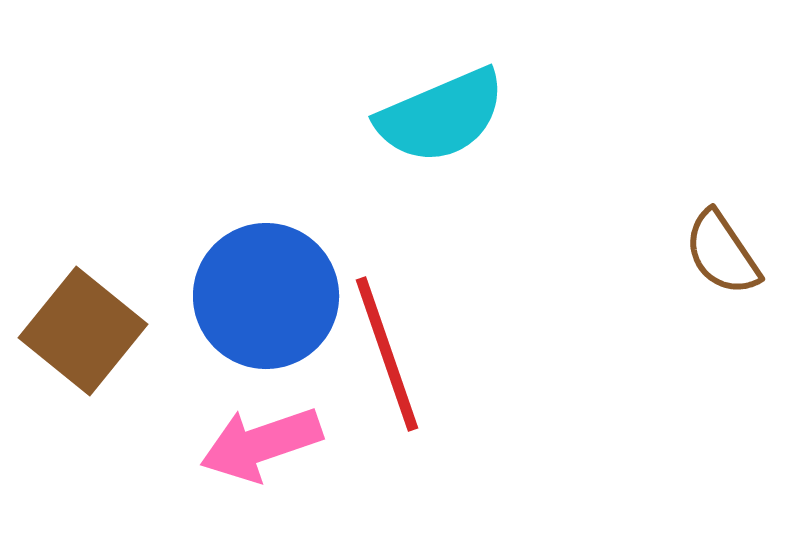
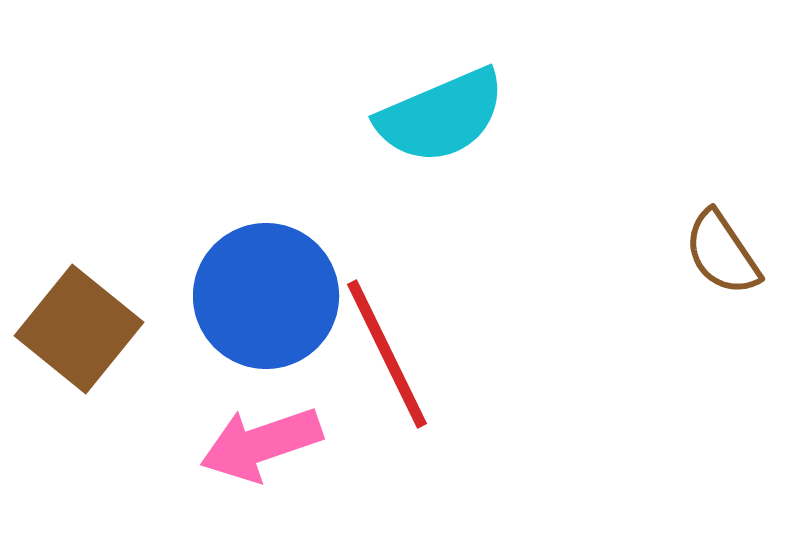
brown square: moved 4 px left, 2 px up
red line: rotated 7 degrees counterclockwise
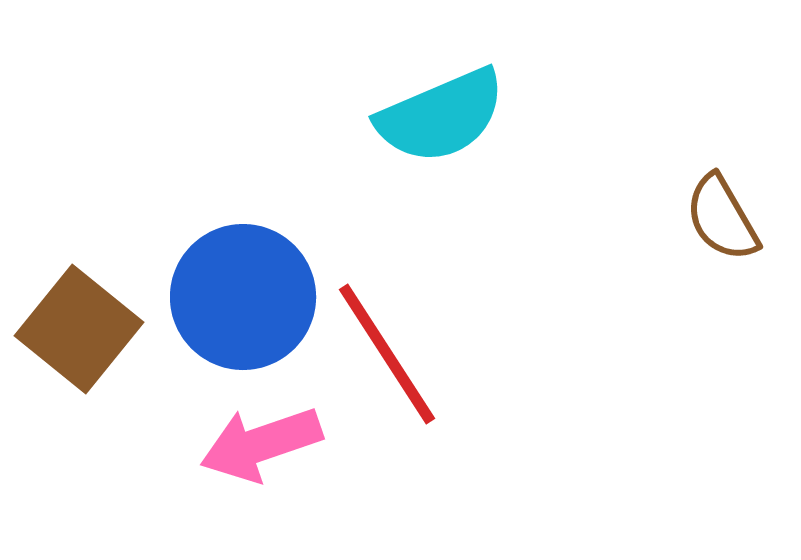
brown semicircle: moved 35 px up; rotated 4 degrees clockwise
blue circle: moved 23 px left, 1 px down
red line: rotated 7 degrees counterclockwise
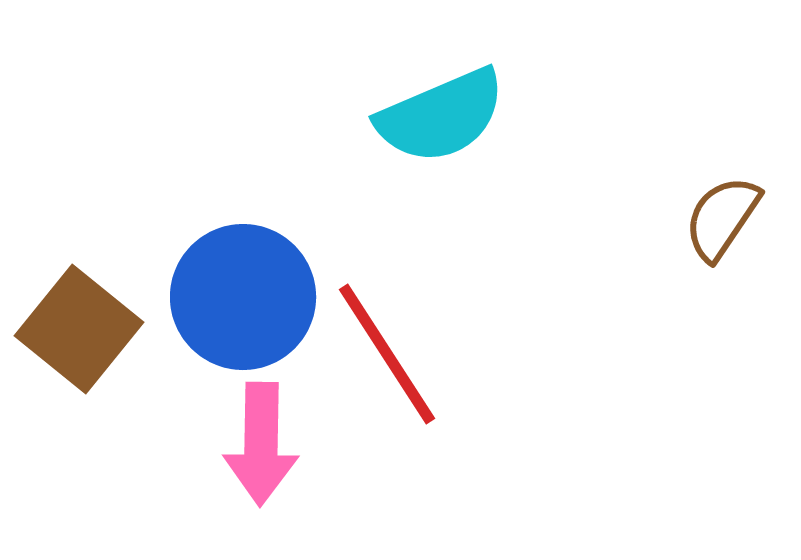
brown semicircle: rotated 64 degrees clockwise
pink arrow: rotated 70 degrees counterclockwise
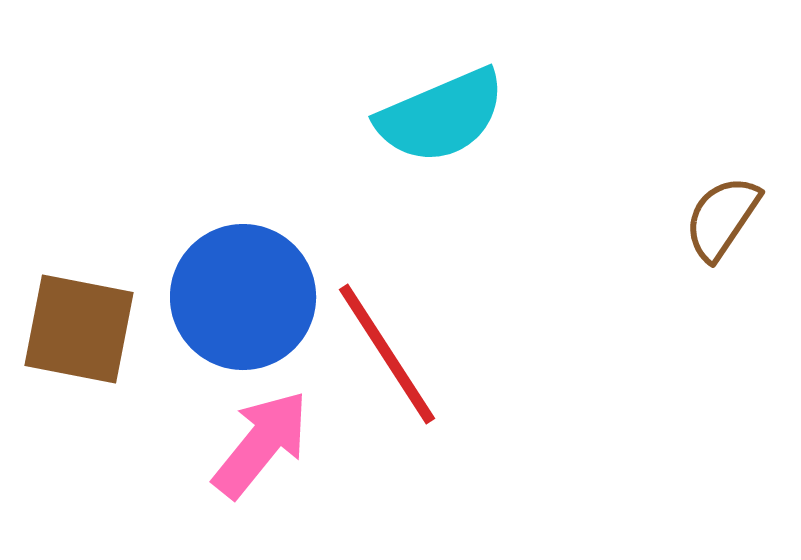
brown square: rotated 28 degrees counterclockwise
pink arrow: rotated 142 degrees counterclockwise
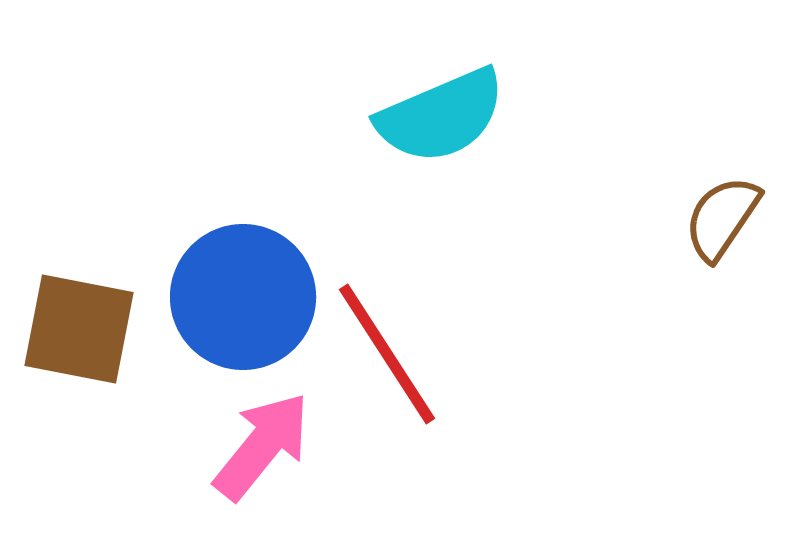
pink arrow: moved 1 px right, 2 px down
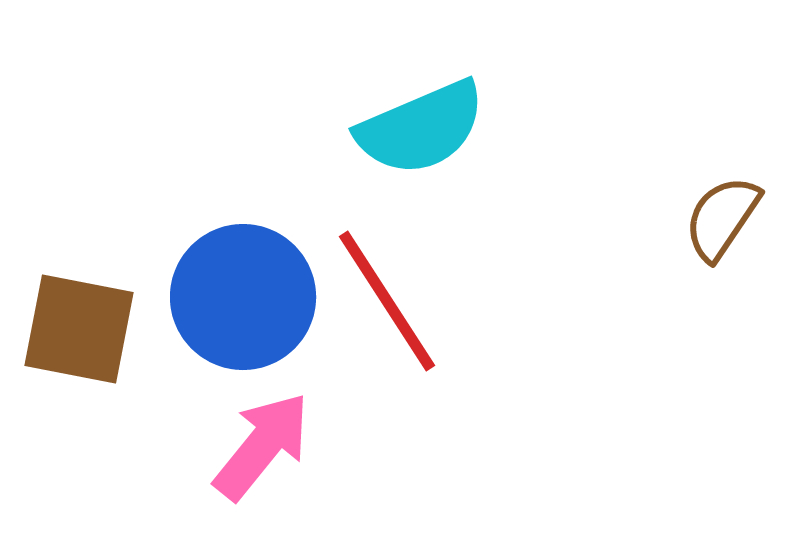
cyan semicircle: moved 20 px left, 12 px down
red line: moved 53 px up
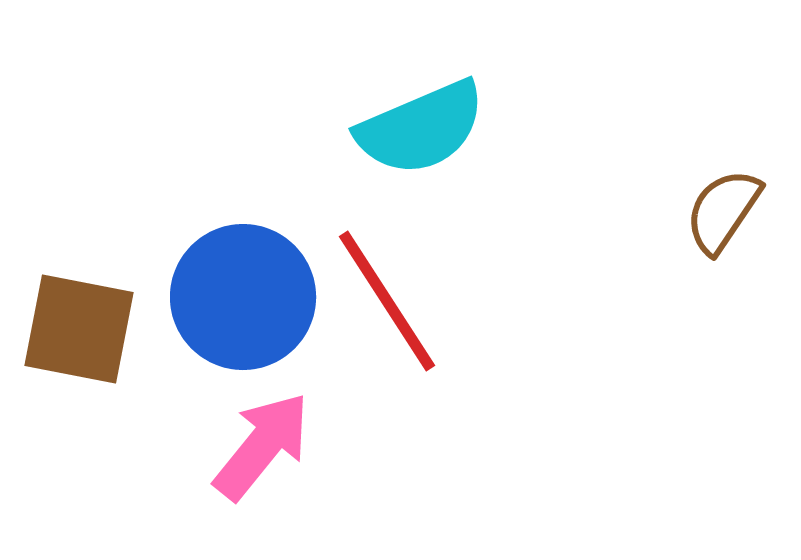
brown semicircle: moved 1 px right, 7 px up
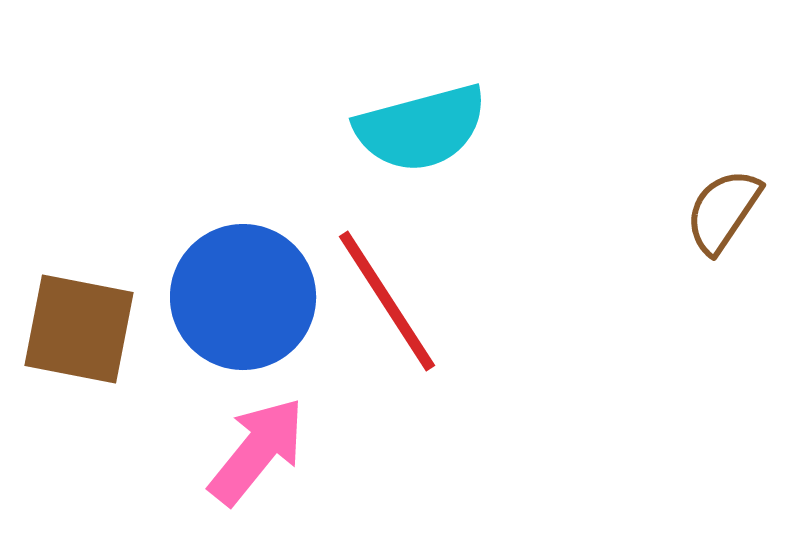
cyan semicircle: rotated 8 degrees clockwise
pink arrow: moved 5 px left, 5 px down
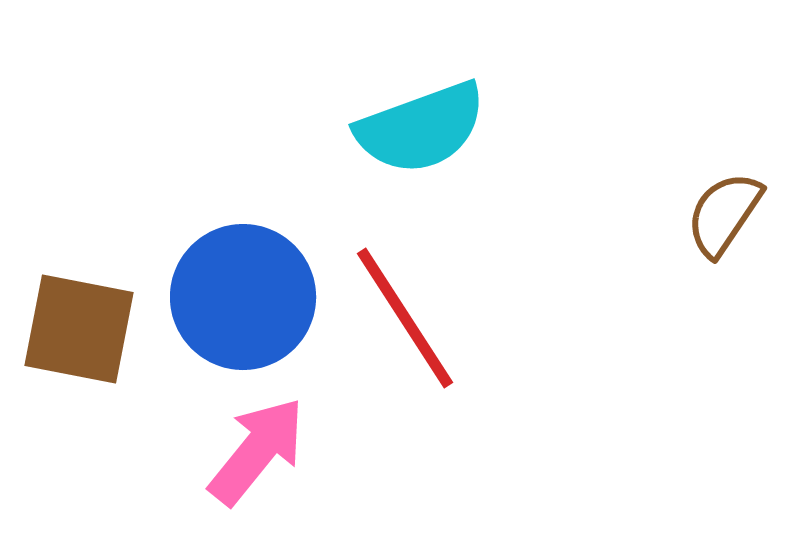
cyan semicircle: rotated 5 degrees counterclockwise
brown semicircle: moved 1 px right, 3 px down
red line: moved 18 px right, 17 px down
